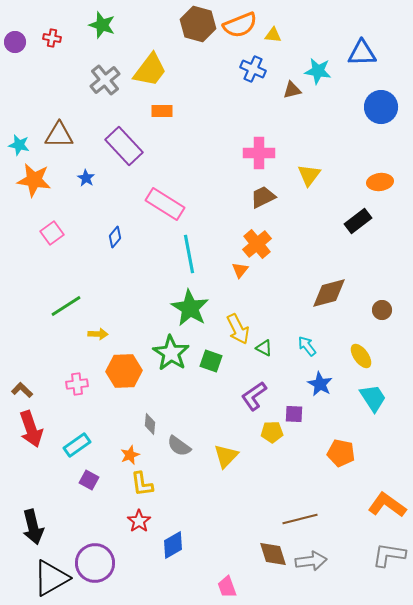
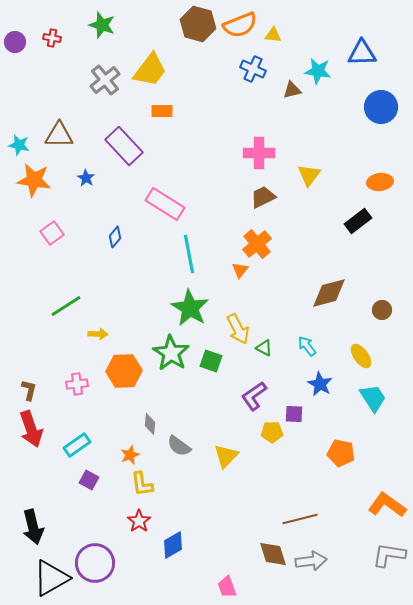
brown L-shape at (22, 390): moved 7 px right; rotated 60 degrees clockwise
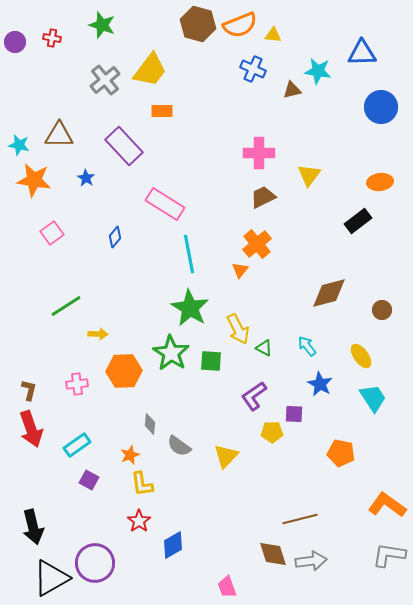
green square at (211, 361): rotated 15 degrees counterclockwise
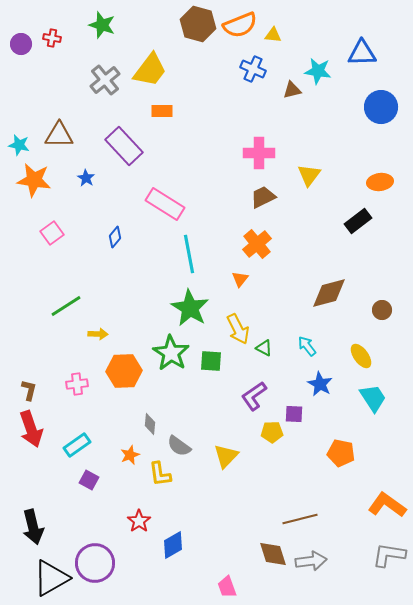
purple circle at (15, 42): moved 6 px right, 2 px down
orange triangle at (240, 270): moved 9 px down
yellow L-shape at (142, 484): moved 18 px right, 10 px up
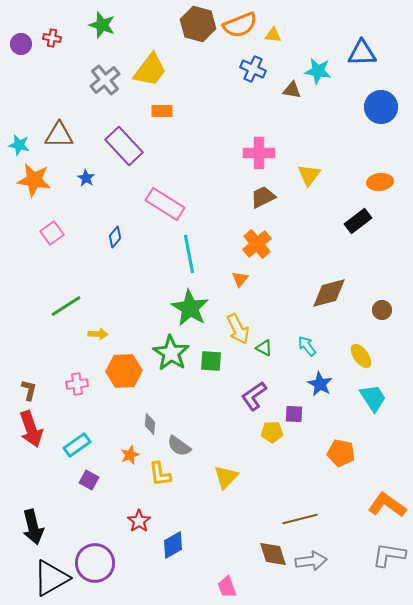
brown triangle at (292, 90): rotated 24 degrees clockwise
yellow triangle at (226, 456): moved 21 px down
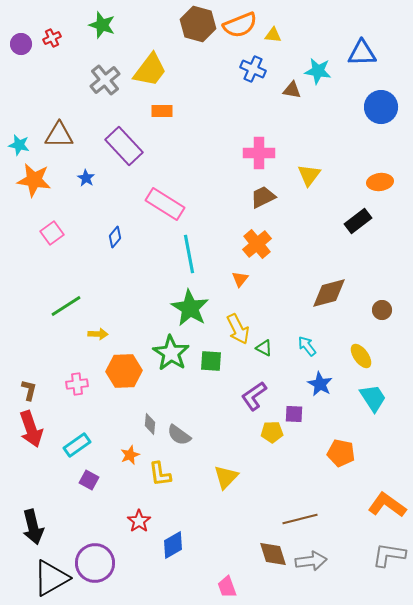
red cross at (52, 38): rotated 36 degrees counterclockwise
gray semicircle at (179, 446): moved 11 px up
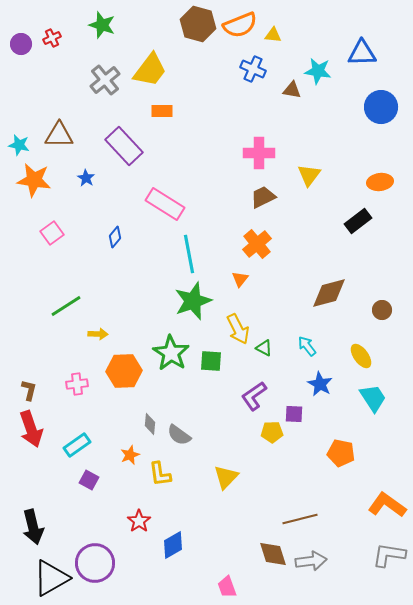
green star at (190, 308): moved 3 px right, 7 px up; rotated 21 degrees clockwise
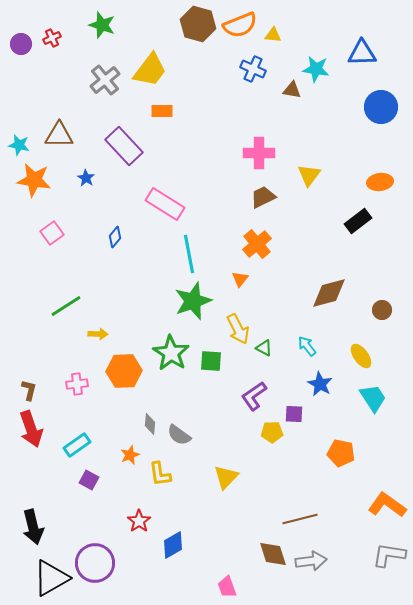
cyan star at (318, 71): moved 2 px left, 2 px up
